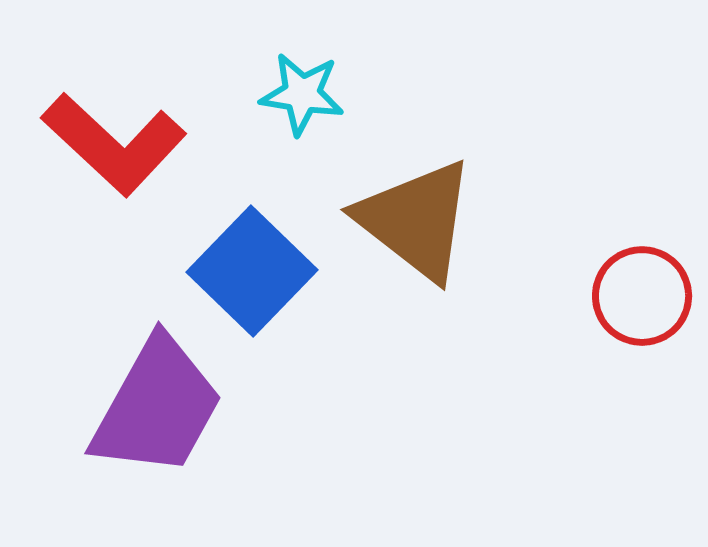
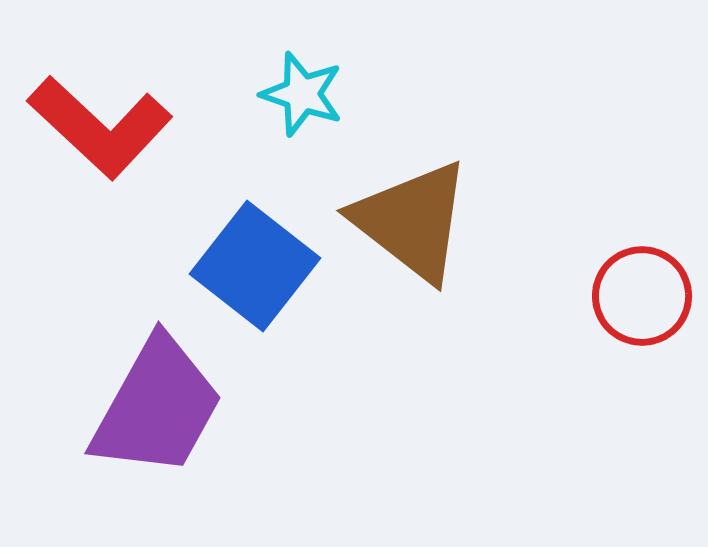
cyan star: rotated 10 degrees clockwise
red L-shape: moved 14 px left, 17 px up
brown triangle: moved 4 px left, 1 px down
blue square: moved 3 px right, 5 px up; rotated 6 degrees counterclockwise
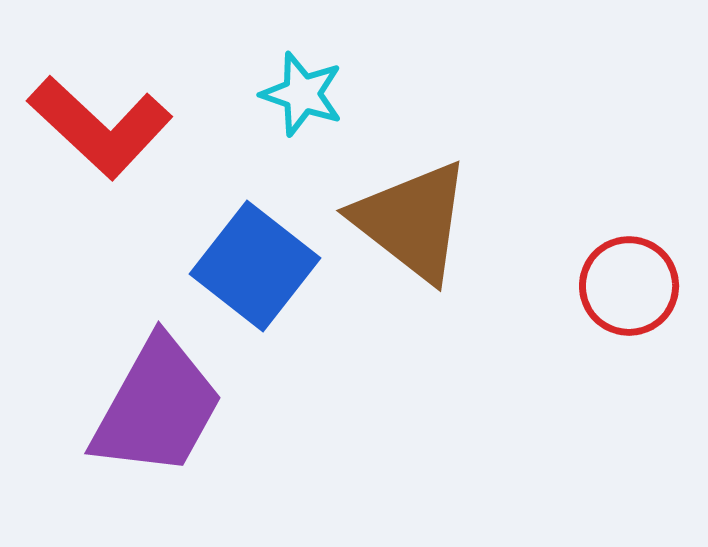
red circle: moved 13 px left, 10 px up
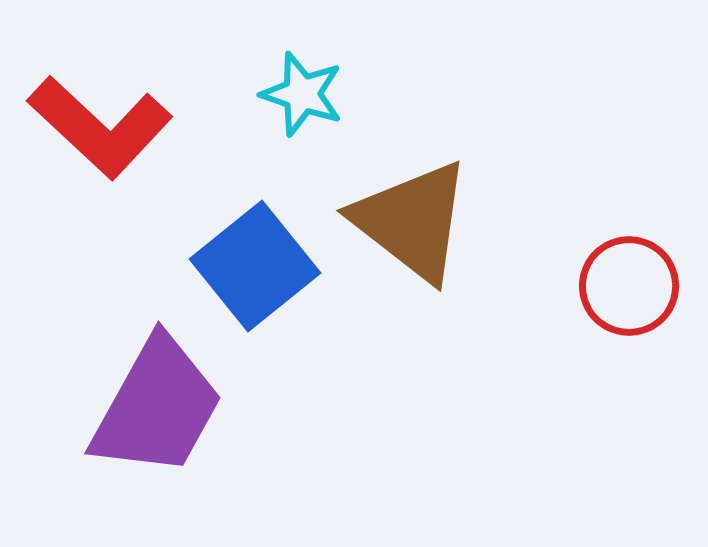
blue square: rotated 13 degrees clockwise
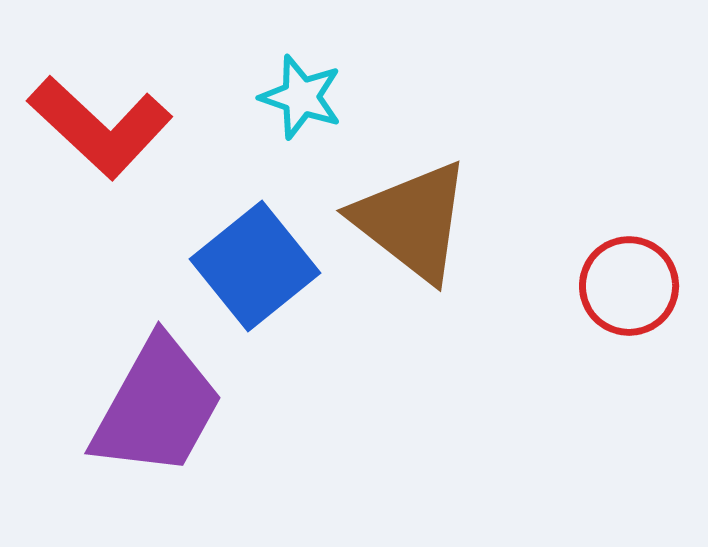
cyan star: moved 1 px left, 3 px down
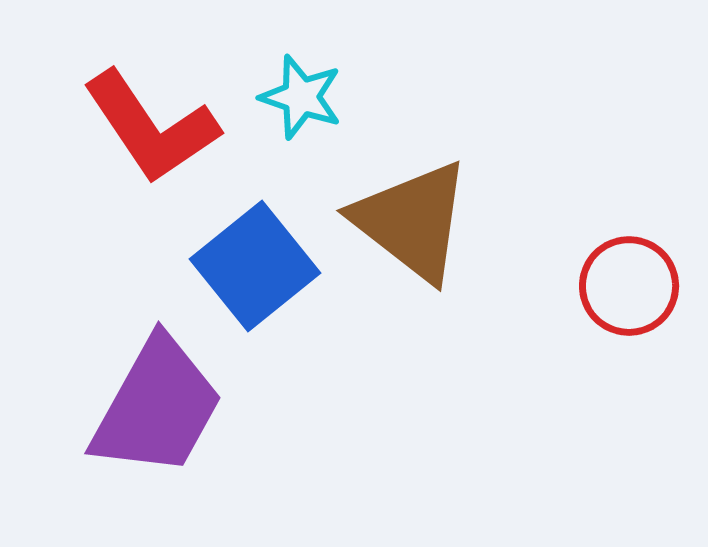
red L-shape: moved 51 px right; rotated 13 degrees clockwise
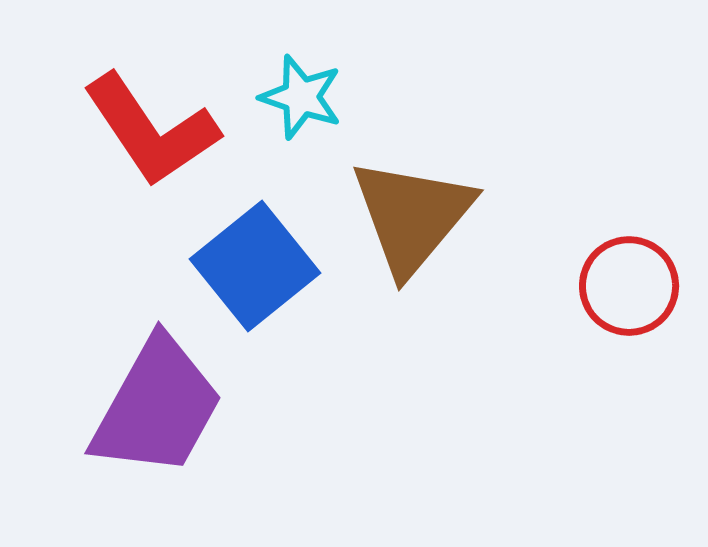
red L-shape: moved 3 px down
brown triangle: moved 5 px up; rotated 32 degrees clockwise
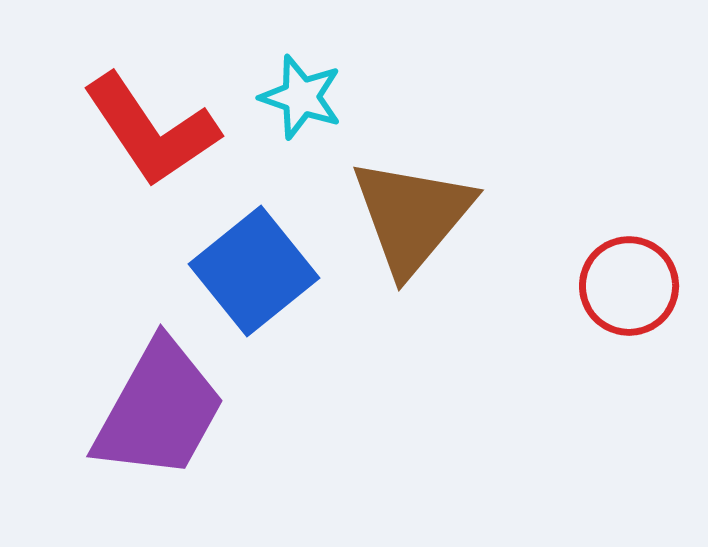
blue square: moved 1 px left, 5 px down
purple trapezoid: moved 2 px right, 3 px down
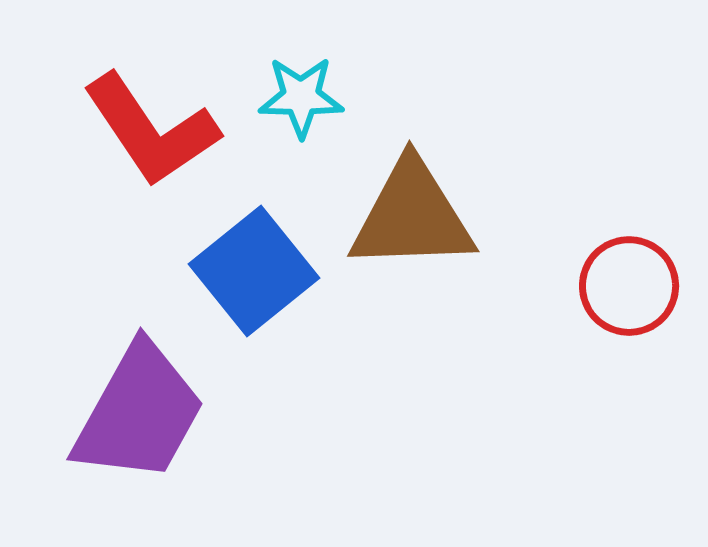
cyan star: rotated 18 degrees counterclockwise
brown triangle: rotated 48 degrees clockwise
purple trapezoid: moved 20 px left, 3 px down
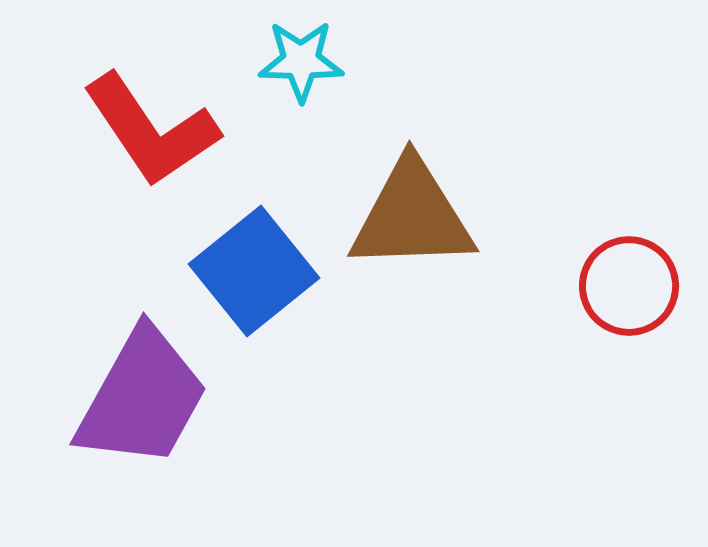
cyan star: moved 36 px up
purple trapezoid: moved 3 px right, 15 px up
